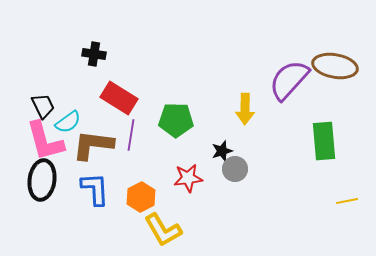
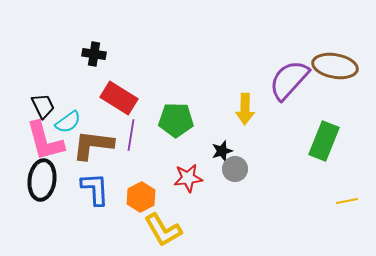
green rectangle: rotated 27 degrees clockwise
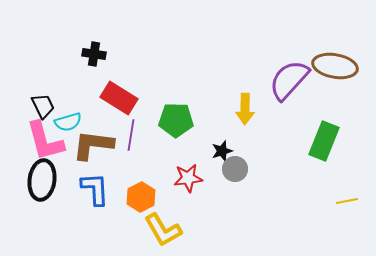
cyan semicircle: rotated 20 degrees clockwise
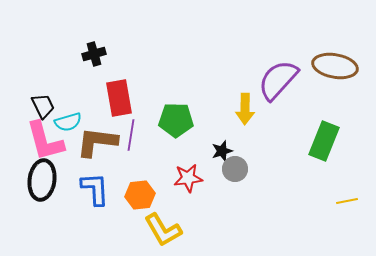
black cross: rotated 25 degrees counterclockwise
purple semicircle: moved 11 px left
red rectangle: rotated 48 degrees clockwise
brown L-shape: moved 4 px right, 3 px up
orange hexagon: moved 1 px left, 2 px up; rotated 20 degrees clockwise
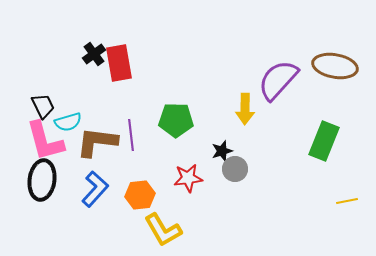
black cross: rotated 20 degrees counterclockwise
red rectangle: moved 35 px up
purple line: rotated 16 degrees counterclockwise
blue L-shape: rotated 45 degrees clockwise
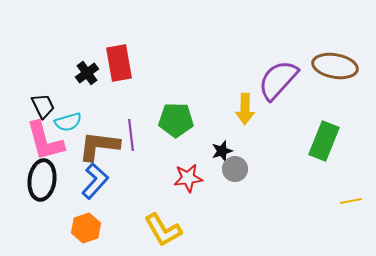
black cross: moved 7 px left, 19 px down
brown L-shape: moved 2 px right, 4 px down
blue L-shape: moved 8 px up
orange hexagon: moved 54 px left, 33 px down; rotated 12 degrees counterclockwise
yellow line: moved 4 px right
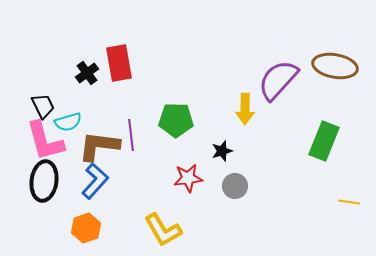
gray circle: moved 17 px down
black ellipse: moved 2 px right, 1 px down
yellow line: moved 2 px left, 1 px down; rotated 20 degrees clockwise
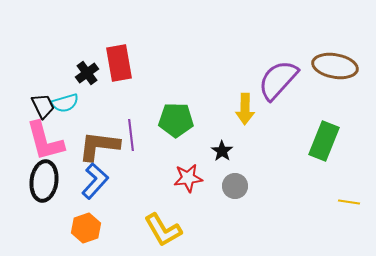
cyan semicircle: moved 3 px left, 19 px up
black star: rotated 20 degrees counterclockwise
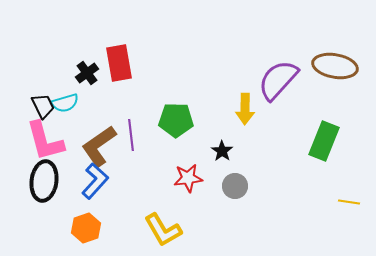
brown L-shape: rotated 42 degrees counterclockwise
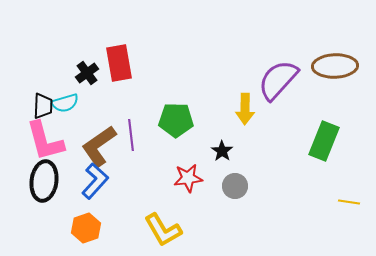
brown ellipse: rotated 12 degrees counterclockwise
black trapezoid: rotated 28 degrees clockwise
